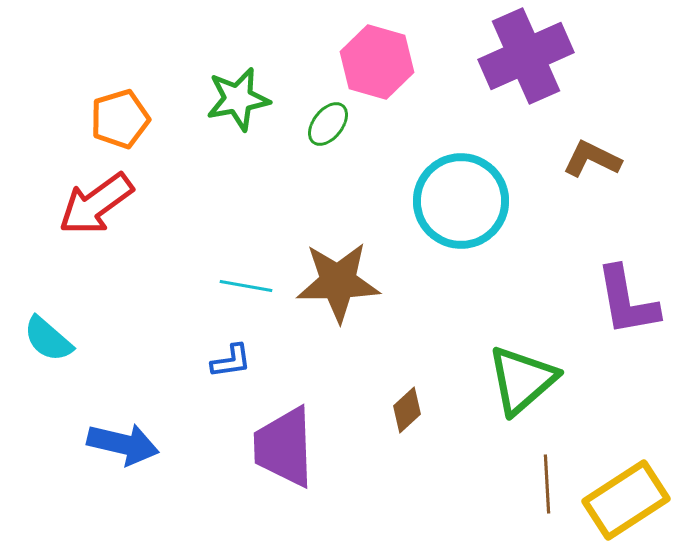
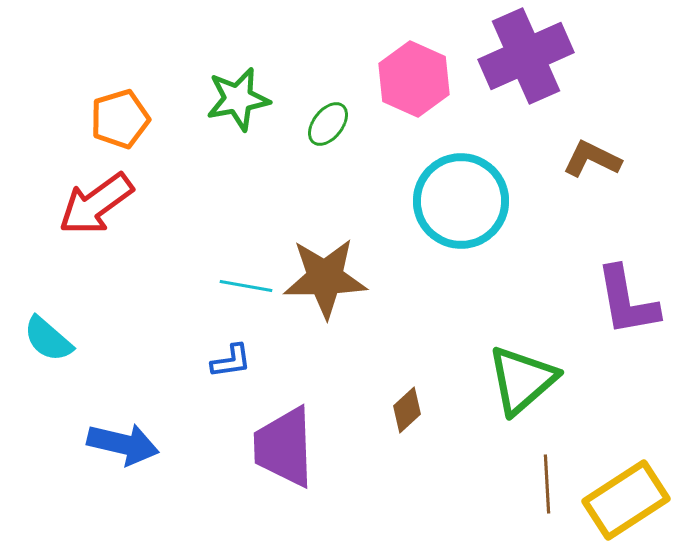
pink hexagon: moved 37 px right, 17 px down; rotated 8 degrees clockwise
brown star: moved 13 px left, 4 px up
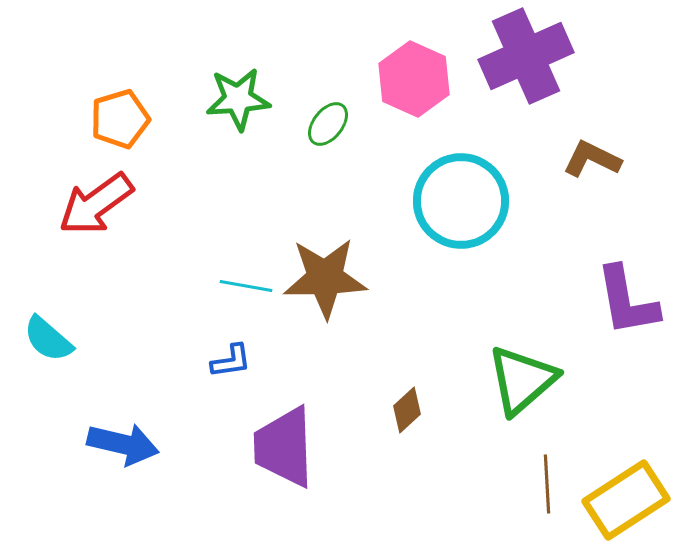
green star: rotated 6 degrees clockwise
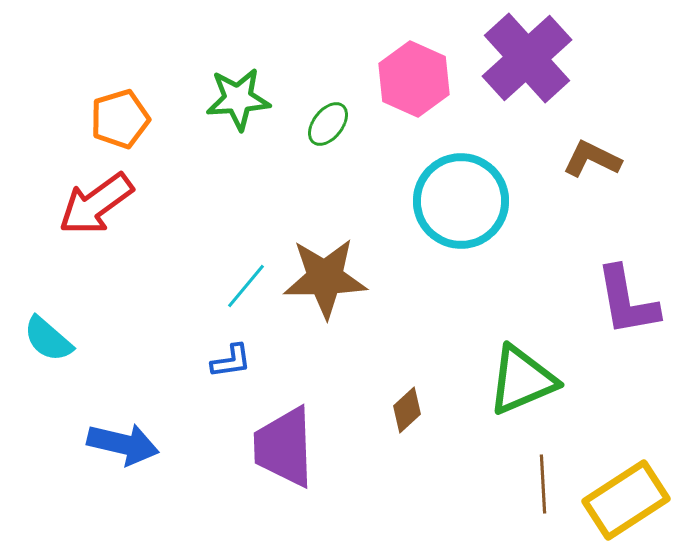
purple cross: moved 1 px right, 2 px down; rotated 18 degrees counterclockwise
cyan line: rotated 60 degrees counterclockwise
green triangle: rotated 18 degrees clockwise
brown line: moved 4 px left
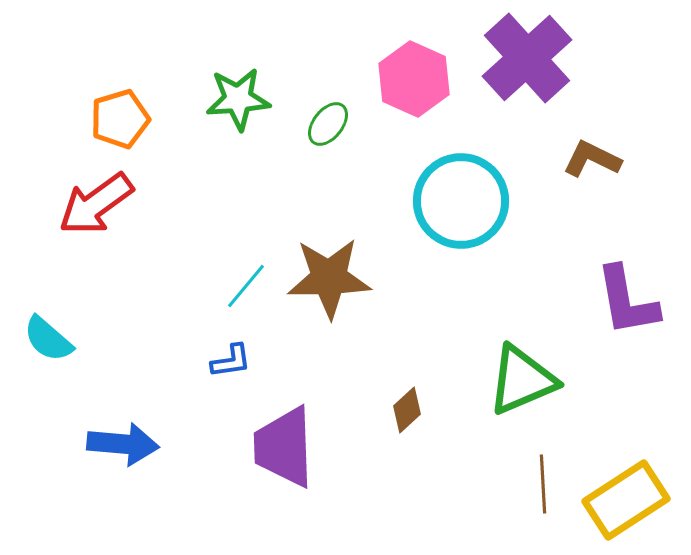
brown star: moved 4 px right
blue arrow: rotated 8 degrees counterclockwise
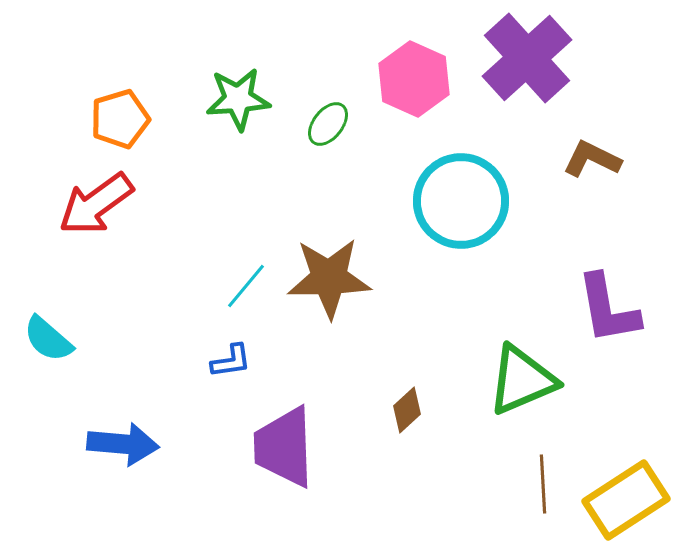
purple L-shape: moved 19 px left, 8 px down
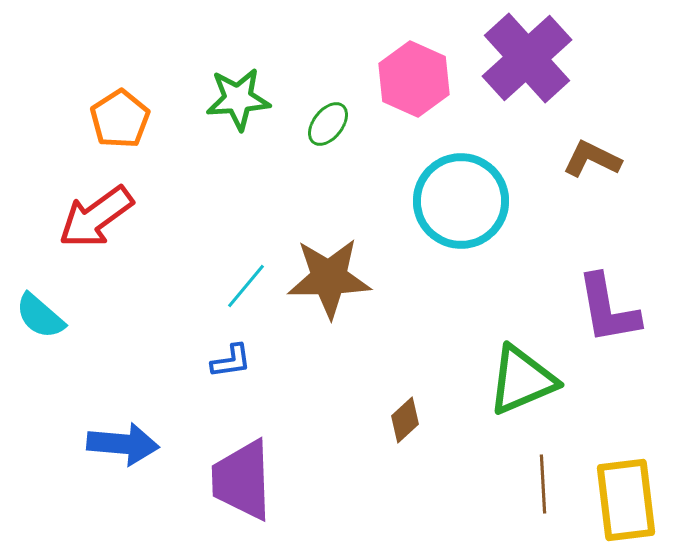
orange pentagon: rotated 16 degrees counterclockwise
red arrow: moved 13 px down
cyan semicircle: moved 8 px left, 23 px up
brown diamond: moved 2 px left, 10 px down
purple trapezoid: moved 42 px left, 33 px down
yellow rectangle: rotated 64 degrees counterclockwise
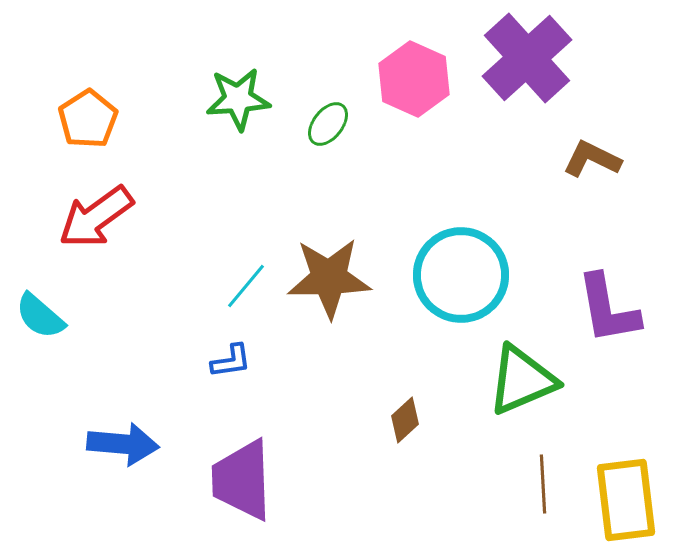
orange pentagon: moved 32 px left
cyan circle: moved 74 px down
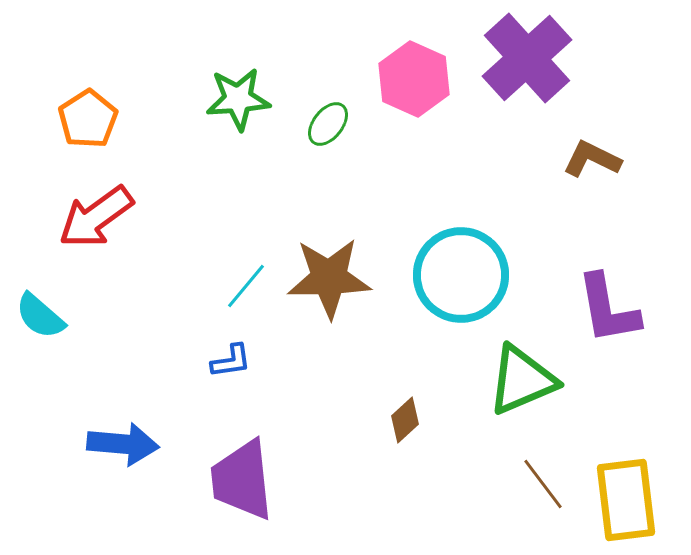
purple trapezoid: rotated 4 degrees counterclockwise
brown line: rotated 34 degrees counterclockwise
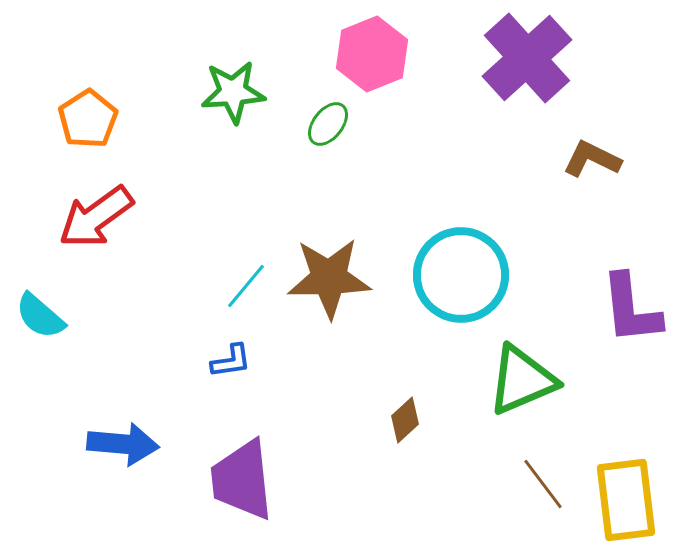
pink hexagon: moved 42 px left, 25 px up; rotated 14 degrees clockwise
green star: moved 5 px left, 7 px up
purple L-shape: moved 23 px right; rotated 4 degrees clockwise
